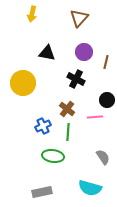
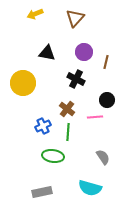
yellow arrow: moved 3 px right; rotated 56 degrees clockwise
brown triangle: moved 4 px left
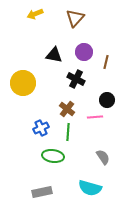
black triangle: moved 7 px right, 2 px down
blue cross: moved 2 px left, 2 px down
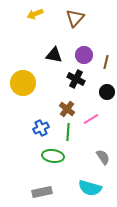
purple circle: moved 3 px down
black circle: moved 8 px up
pink line: moved 4 px left, 2 px down; rotated 28 degrees counterclockwise
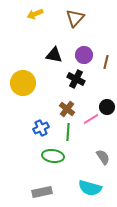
black circle: moved 15 px down
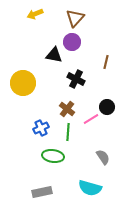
purple circle: moved 12 px left, 13 px up
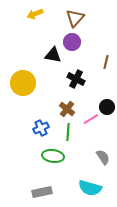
black triangle: moved 1 px left
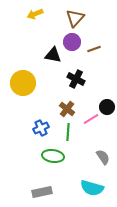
brown line: moved 12 px left, 13 px up; rotated 56 degrees clockwise
cyan semicircle: moved 2 px right
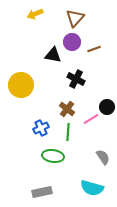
yellow circle: moved 2 px left, 2 px down
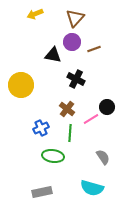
green line: moved 2 px right, 1 px down
